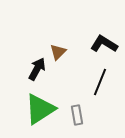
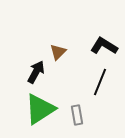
black L-shape: moved 2 px down
black arrow: moved 1 px left, 3 px down
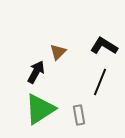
gray rectangle: moved 2 px right
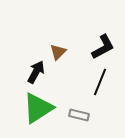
black L-shape: moved 1 px left, 1 px down; rotated 120 degrees clockwise
green triangle: moved 2 px left, 1 px up
gray rectangle: rotated 66 degrees counterclockwise
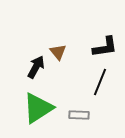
black L-shape: moved 2 px right; rotated 20 degrees clockwise
brown triangle: rotated 24 degrees counterclockwise
black arrow: moved 5 px up
gray rectangle: rotated 12 degrees counterclockwise
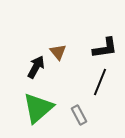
black L-shape: moved 1 px down
green triangle: rotated 8 degrees counterclockwise
gray rectangle: rotated 60 degrees clockwise
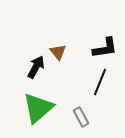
gray rectangle: moved 2 px right, 2 px down
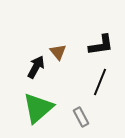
black L-shape: moved 4 px left, 3 px up
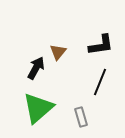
brown triangle: rotated 18 degrees clockwise
black arrow: moved 1 px down
gray rectangle: rotated 12 degrees clockwise
